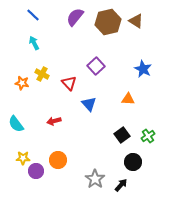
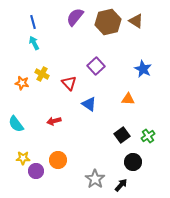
blue line: moved 7 px down; rotated 32 degrees clockwise
blue triangle: rotated 14 degrees counterclockwise
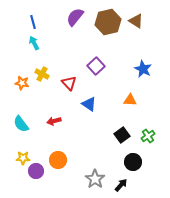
orange triangle: moved 2 px right, 1 px down
cyan semicircle: moved 5 px right
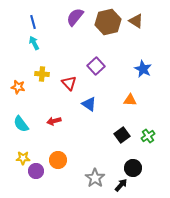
yellow cross: rotated 24 degrees counterclockwise
orange star: moved 4 px left, 4 px down
black circle: moved 6 px down
gray star: moved 1 px up
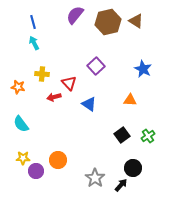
purple semicircle: moved 2 px up
red arrow: moved 24 px up
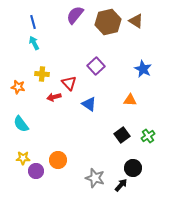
gray star: rotated 18 degrees counterclockwise
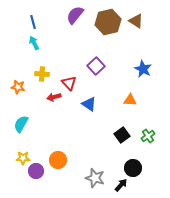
cyan semicircle: rotated 66 degrees clockwise
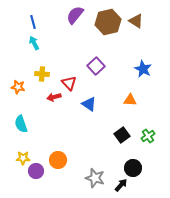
cyan semicircle: rotated 48 degrees counterclockwise
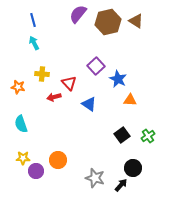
purple semicircle: moved 3 px right, 1 px up
blue line: moved 2 px up
blue star: moved 25 px left, 10 px down
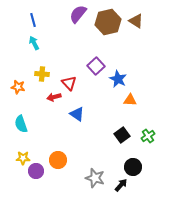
blue triangle: moved 12 px left, 10 px down
black circle: moved 1 px up
